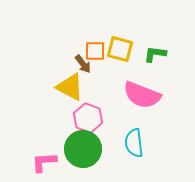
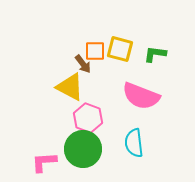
pink semicircle: moved 1 px left, 1 px down
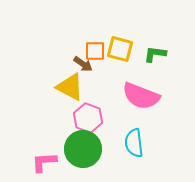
brown arrow: rotated 18 degrees counterclockwise
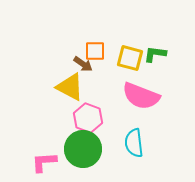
yellow square: moved 10 px right, 9 px down
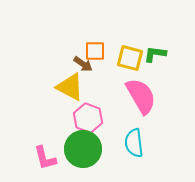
pink semicircle: rotated 141 degrees counterclockwise
pink L-shape: moved 1 px right, 4 px up; rotated 100 degrees counterclockwise
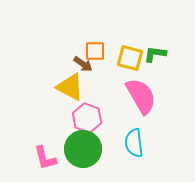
pink hexagon: moved 1 px left
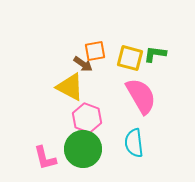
orange square: rotated 10 degrees counterclockwise
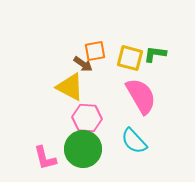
pink hexagon: rotated 16 degrees counterclockwise
cyan semicircle: moved 2 px up; rotated 36 degrees counterclockwise
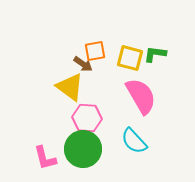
yellow triangle: rotated 8 degrees clockwise
